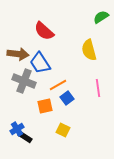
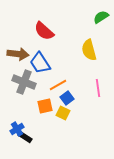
gray cross: moved 1 px down
yellow square: moved 17 px up
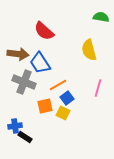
green semicircle: rotated 42 degrees clockwise
pink line: rotated 24 degrees clockwise
blue cross: moved 2 px left, 3 px up; rotated 24 degrees clockwise
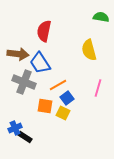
red semicircle: rotated 60 degrees clockwise
orange square: rotated 21 degrees clockwise
blue cross: moved 2 px down; rotated 16 degrees counterclockwise
